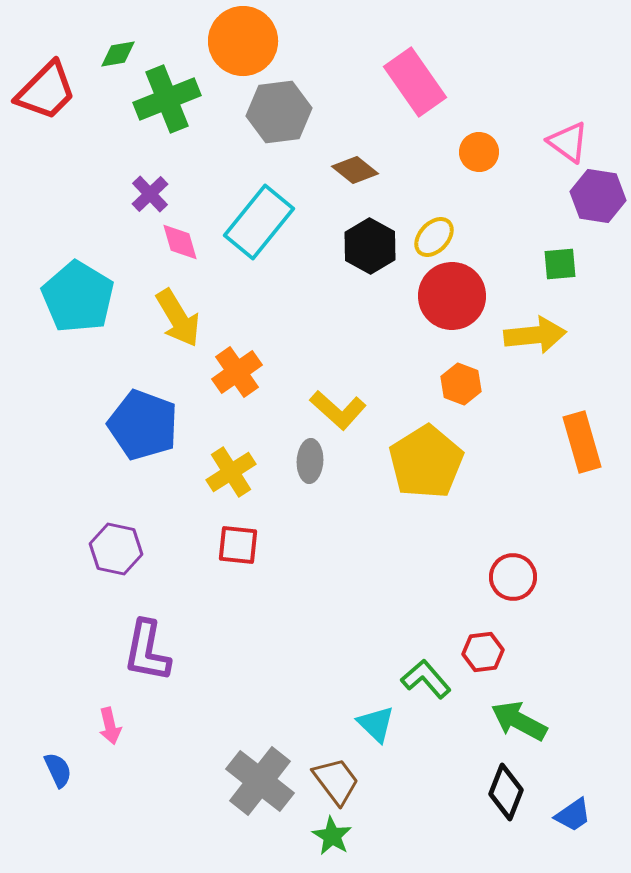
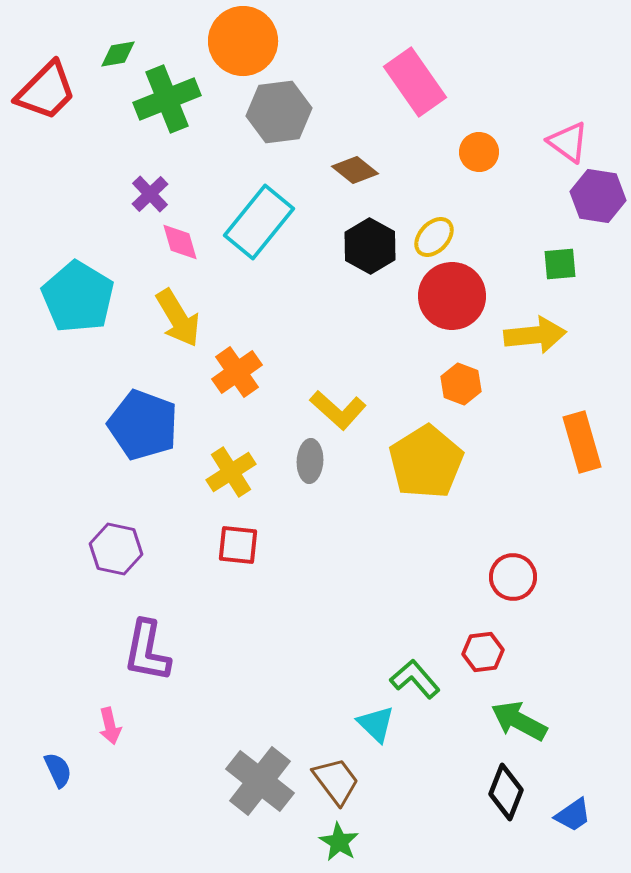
green L-shape at (426, 679): moved 11 px left
green star at (332, 836): moved 7 px right, 6 px down
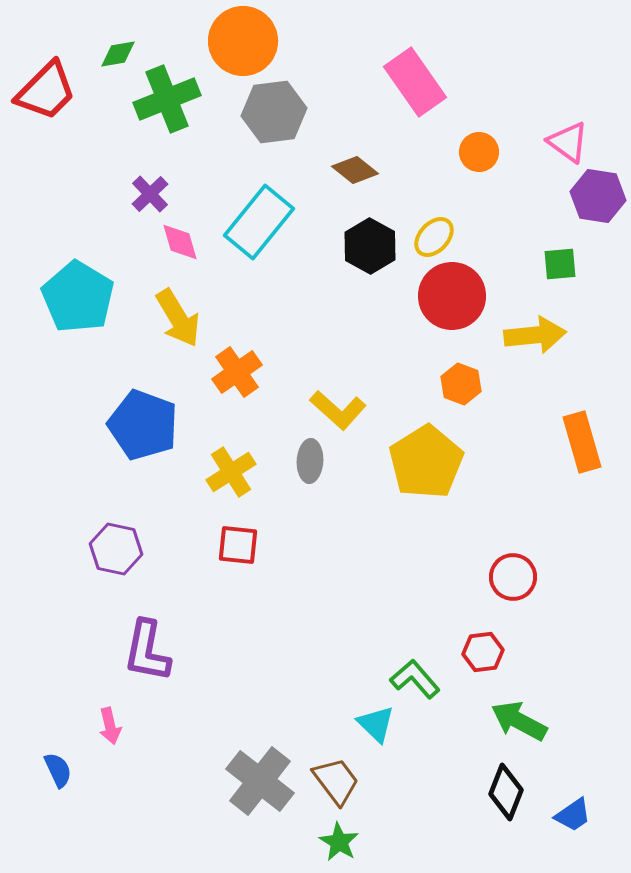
gray hexagon at (279, 112): moved 5 px left
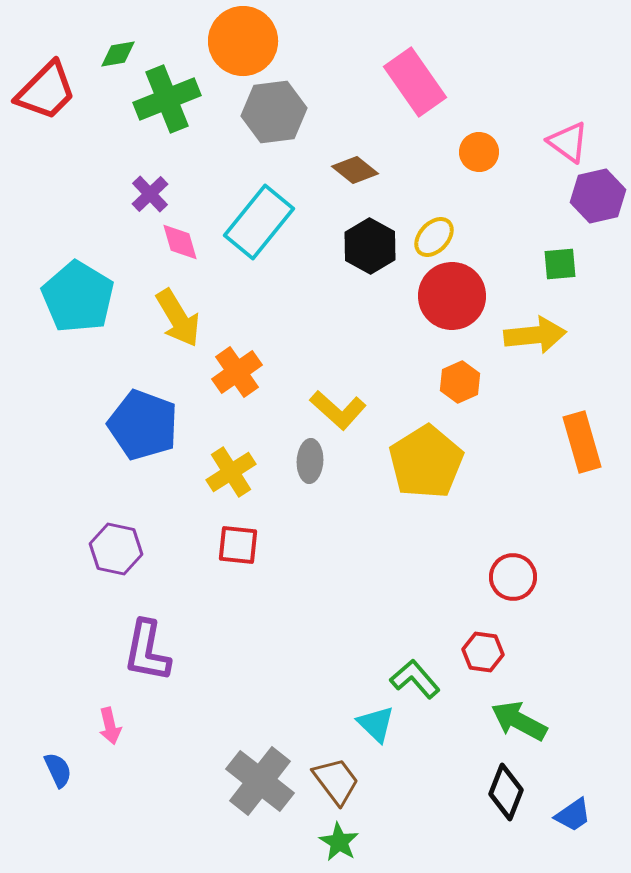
purple hexagon at (598, 196): rotated 22 degrees counterclockwise
orange hexagon at (461, 384): moved 1 px left, 2 px up; rotated 15 degrees clockwise
red hexagon at (483, 652): rotated 15 degrees clockwise
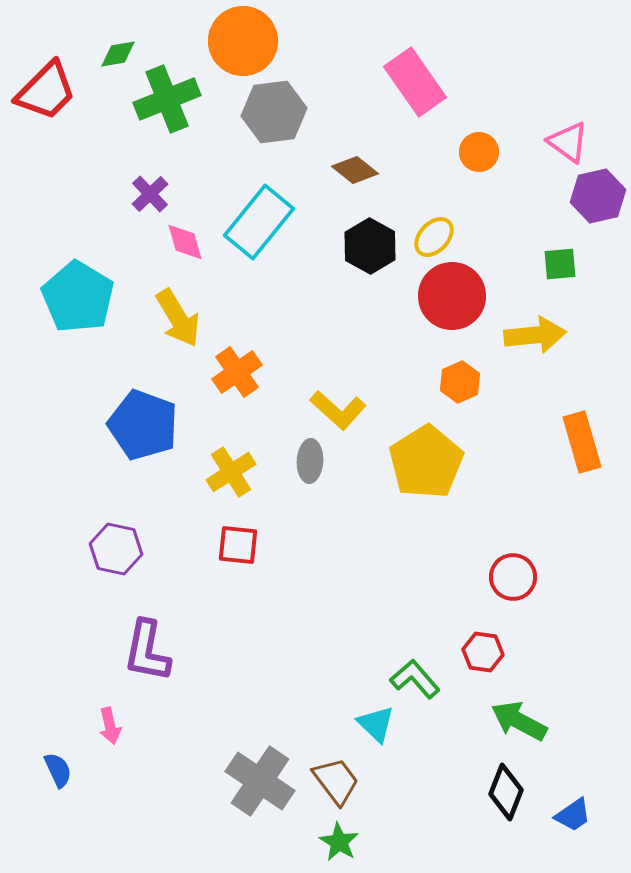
pink diamond at (180, 242): moved 5 px right
gray cross at (260, 781): rotated 4 degrees counterclockwise
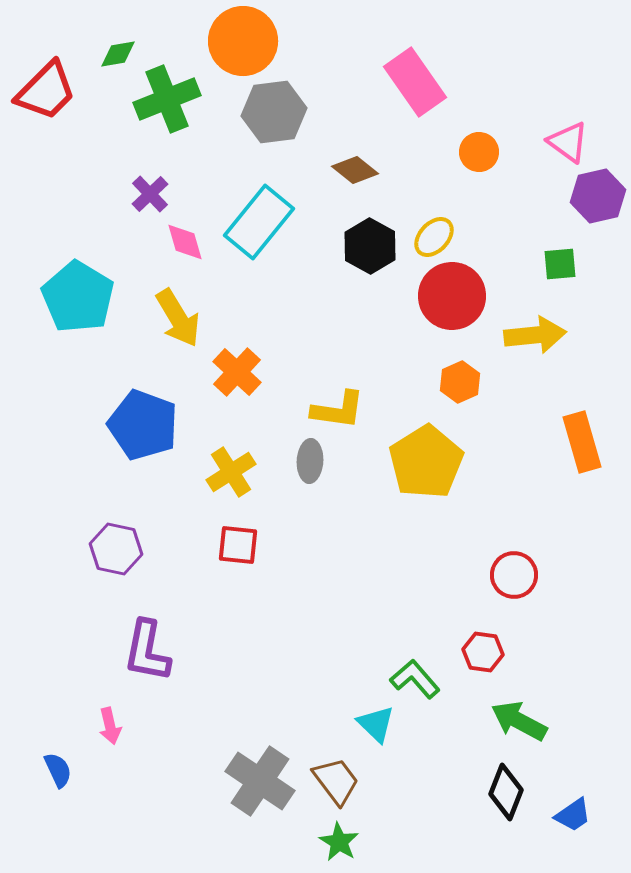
orange cross at (237, 372): rotated 12 degrees counterclockwise
yellow L-shape at (338, 410): rotated 34 degrees counterclockwise
red circle at (513, 577): moved 1 px right, 2 px up
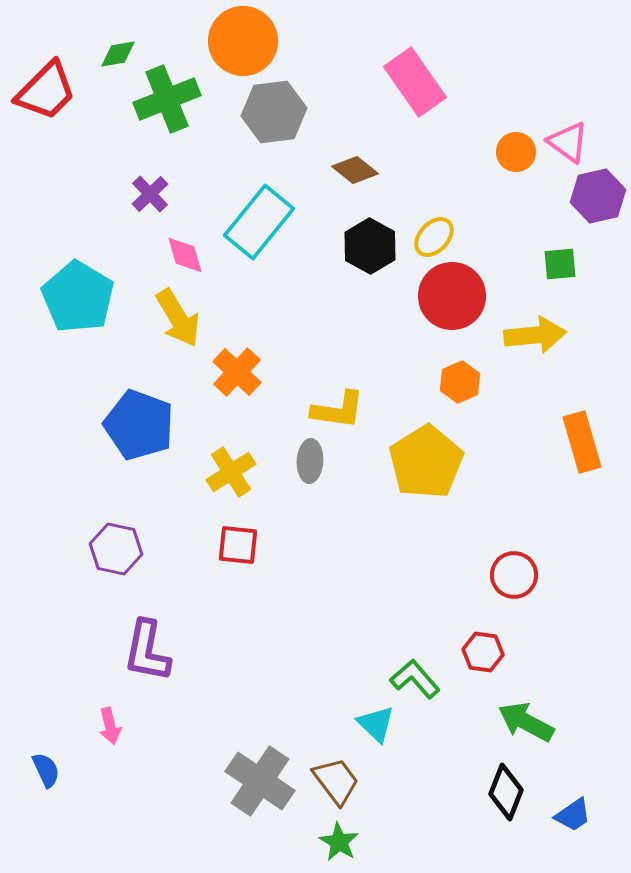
orange circle at (479, 152): moved 37 px right
pink diamond at (185, 242): moved 13 px down
blue pentagon at (143, 425): moved 4 px left
green arrow at (519, 721): moved 7 px right, 1 px down
blue semicircle at (58, 770): moved 12 px left
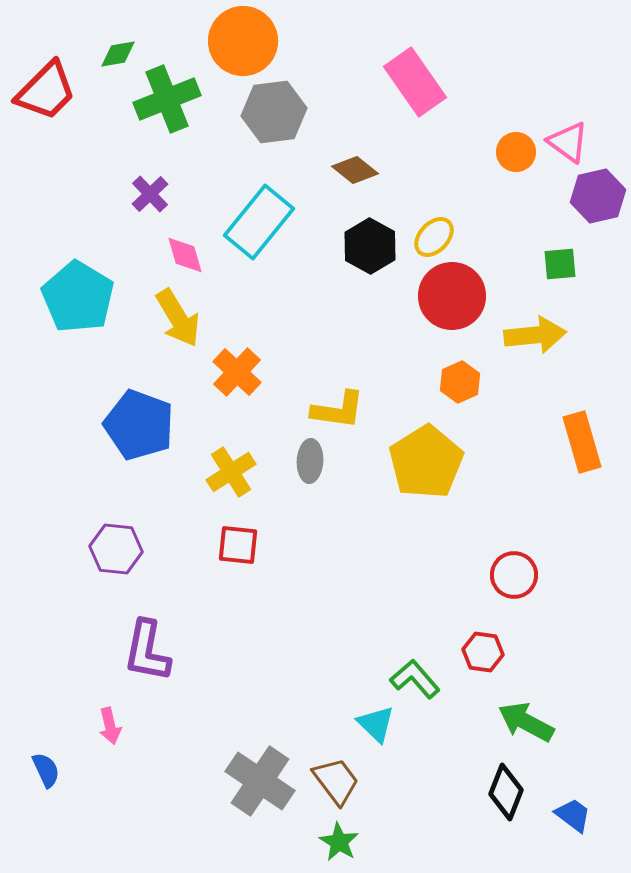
purple hexagon at (116, 549): rotated 6 degrees counterclockwise
blue trapezoid at (573, 815): rotated 108 degrees counterclockwise
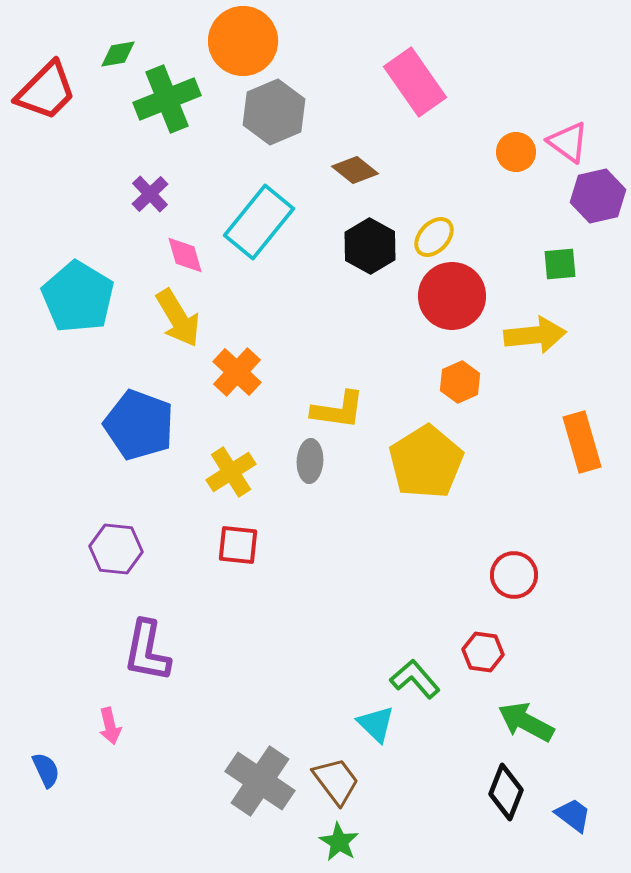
gray hexagon at (274, 112): rotated 16 degrees counterclockwise
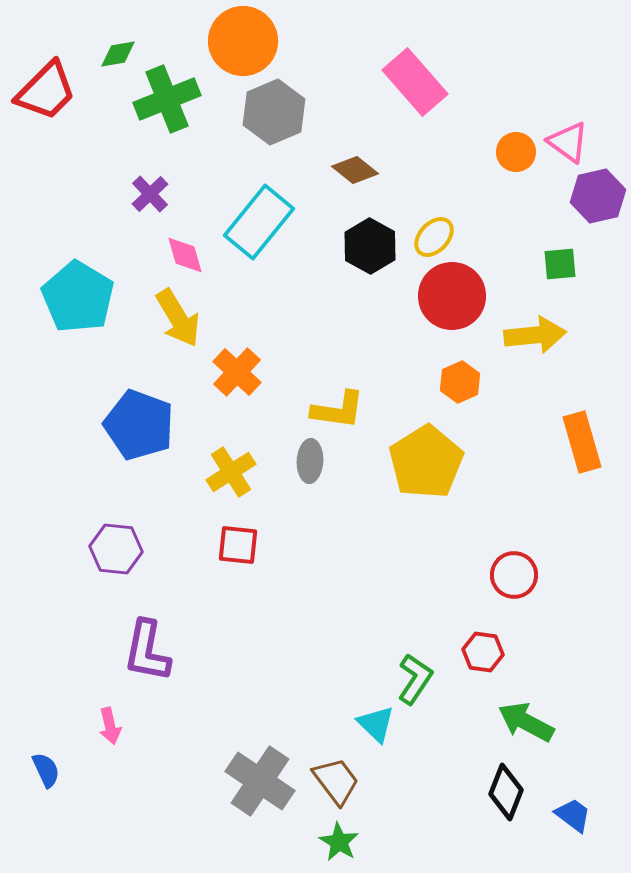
pink rectangle at (415, 82): rotated 6 degrees counterclockwise
green L-shape at (415, 679): rotated 75 degrees clockwise
